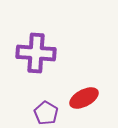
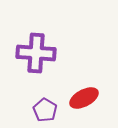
purple pentagon: moved 1 px left, 3 px up
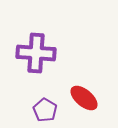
red ellipse: rotated 68 degrees clockwise
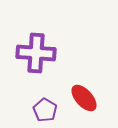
red ellipse: rotated 8 degrees clockwise
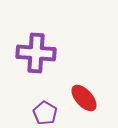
purple pentagon: moved 3 px down
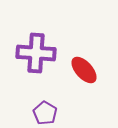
red ellipse: moved 28 px up
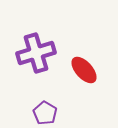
purple cross: rotated 21 degrees counterclockwise
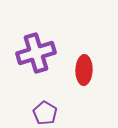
red ellipse: rotated 44 degrees clockwise
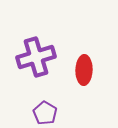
purple cross: moved 4 px down
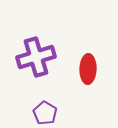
red ellipse: moved 4 px right, 1 px up
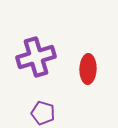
purple pentagon: moved 2 px left; rotated 15 degrees counterclockwise
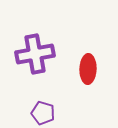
purple cross: moved 1 px left, 3 px up; rotated 6 degrees clockwise
